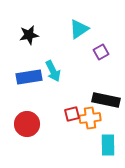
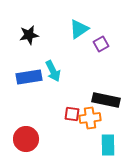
purple square: moved 8 px up
red square: rotated 21 degrees clockwise
red circle: moved 1 px left, 15 px down
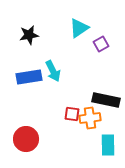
cyan triangle: moved 1 px up
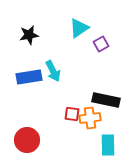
red circle: moved 1 px right, 1 px down
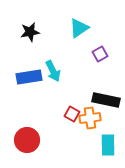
black star: moved 1 px right, 3 px up
purple square: moved 1 px left, 10 px down
red square: rotated 21 degrees clockwise
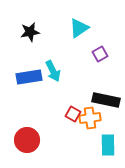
red square: moved 1 px right
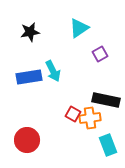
cyan rectangle: rotated 20 degrees counterclockwise
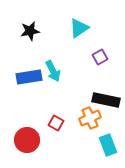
black star: moved 1 px up
purple square: moved 3 px down
red square: moved 17 px left, 9 px down
orange cross: rotated 15 degrees counterclockwise
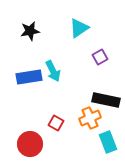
red circle: moved 3 px right, 4 px down
cyan rectangle: moved 3 px up
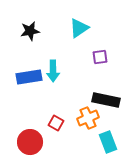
purple square: rotated 21 degrees clockwise
cyan arrow: rotated 25 degrees clockwise
orange cross: moved 2 px left
red circle: moved 2 px up
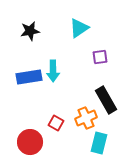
black rectangle: rotated 48 degrees clockwise
orange cross: moved 2 px left
cyan rectangle: moved 9 px left, 1 px down; rotated 35 degrees clockwise
